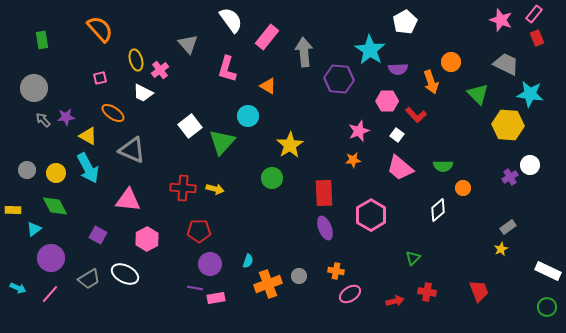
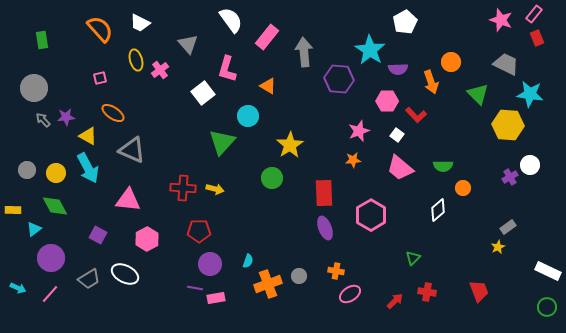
white trapezoid at (143, 93): moved 3 px left, 70 px up
white square at (190, 126): moved 13 px right, 33 px up
yellow star at (501, 249): moved 3 px left, 2 px up
red arrow at (395, 301): rotated 30 degrees counterclockwise
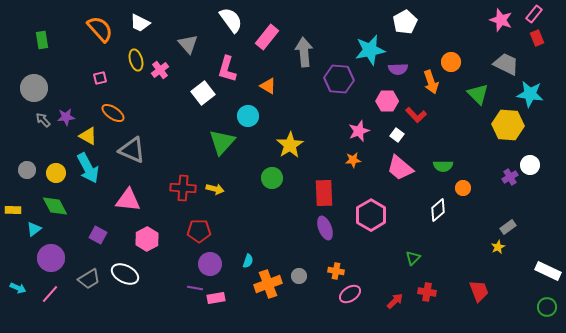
cyan star at (370, 50): rotated 28 degrees clockwise
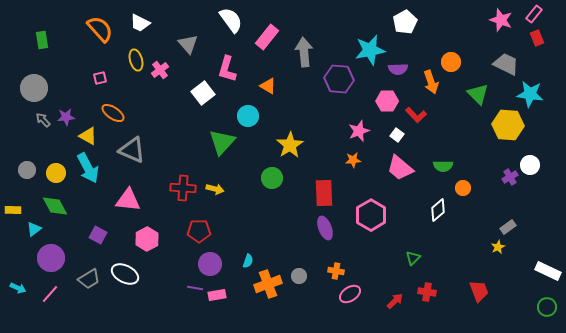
pink rectangle at (216, 298): moved 1 px right, 3 px up
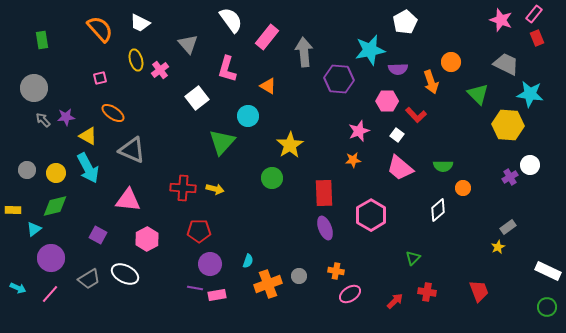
white square at (203, 93): moved 6 px left, 5 px down
green diamond at (55, 206): rotated 76 degrees counterclockwise
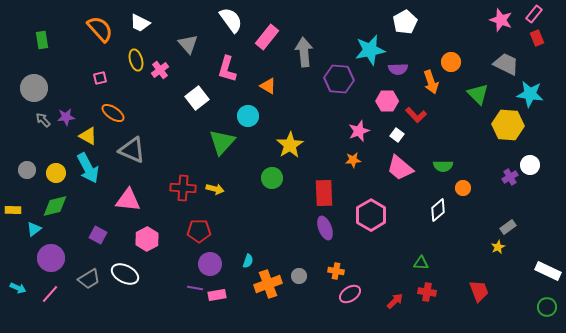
green triangle at (413, 258): moved 8 px right, 5 px down; rotated 49 degrees clockwise
